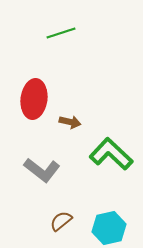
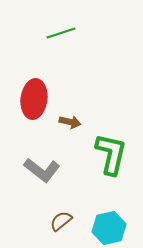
green L-shape: rotated 60 degrees clockwise
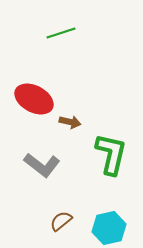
red ellipse: rotated 69 degrees counterclockwise
gray L-shape: moved 5 px up
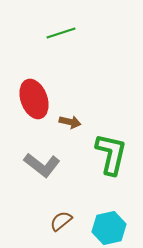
red ellipse: rotated 42 degrees clockwise
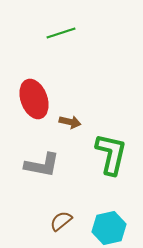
gray L-shape: rotated 27 degrees counterclockwise
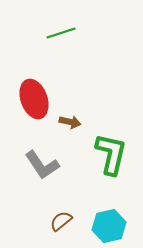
gray L-shape: rotated 45 degrees clockwise
cyan hexagon: moved 2 px up
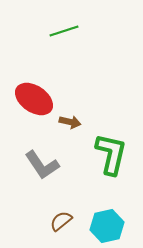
green line: moved 3 px right, 2 px up
red ellipse: rotated 36 degrees counterclockwise
cyan hexagon: moved 2 px left
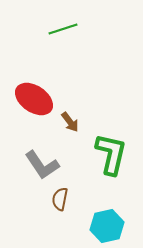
green line: moved 1 px left, 2 px up
brown arrow: rotated 40 degrees clockwise
brown semicircle: moved 1 px left, 22 px up; rotated 40 degrees counterclockwise
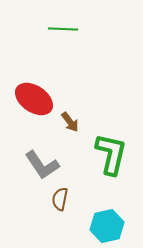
green line: rotated 20 degrees clockwise
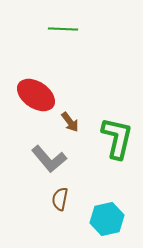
red ellipse: moved 2 px right, 4 px up
green L-shape: moved 6 px right, 16 px up
gray L-shape: moved 7 px right, 6 px up; rotated 6 degrees counterclockwise
cyan hexagon: moved 7 px up
